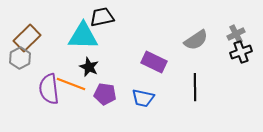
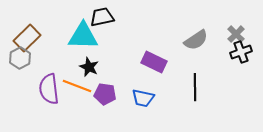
gray cross: rotated 18 degrees counterclockwise
orange line: moved 6 px right, 2 px down
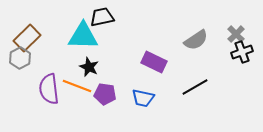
black cross: moved 1 px right
black line: rotated 60 degrees clockwise
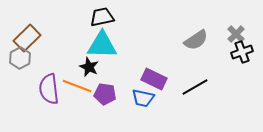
cyan triangle: moved 19 px right, 9 px down
purple rectangle: moved 17 px down
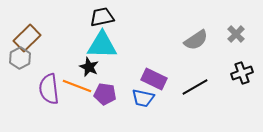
black cross: moved 21 px down
